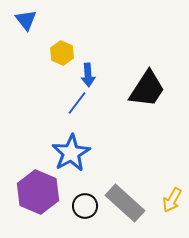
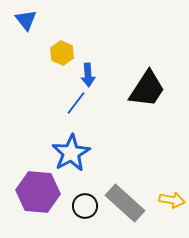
blue line: moved 1 px left
purple hexagon: rotated 18 degrees counterclockwise
yellow arrow: rotated 110 degrees counterclockwise
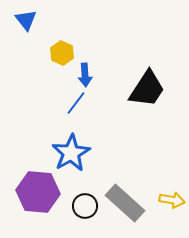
blue arrow: moved 3 px left
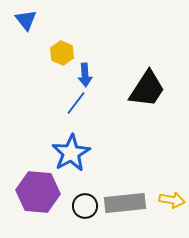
gray rectangle: rotated 48 degrees counterclockwise
